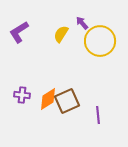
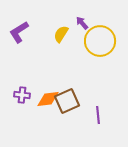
orange diamond: rotated 25 degrees clockwise
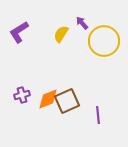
yellow circle: moved 4 px right
purple cross: rotated 21 degrees counterclockwise
orange diamond: rotated 15 degrees counterclockwise
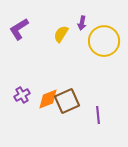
purple arrow: rotated 128 degrees counterclockwise
purple L-shape: moved 3 px up
purple cross: rotated 14 degrees counterclockwise
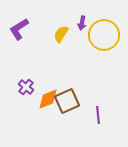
yellow circle: moved 6 px up
purple cross: moved 4 px right, 8 px up; rotated 21 degrees counterclockwise
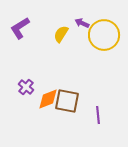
purple arrow: rotated 104 degrees clockwise
purple L-shape: moved 1 px right, 1 px up
brown square: rotated 35 degrees clockwise
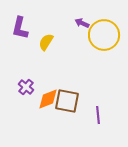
purple L-shape: rotated 45 degrees counterclockwise
yellow semicircle: moved 15 px left, 8 px down
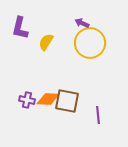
yellow circle: moved 14 px left, 8 px down
purple cross: moved 1 px right, 13 px down; rotated 28 degrees counterclockwise
orange diamond: rotated 25 degrees clockwise
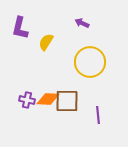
yellow circle: moved 19 px down
brown square: rotated 10 degrees counterclockwise
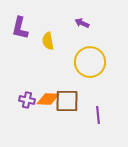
yellow semicircle: moved 2 px right, 1 px up; rotated 42 degrees counterclockwise
